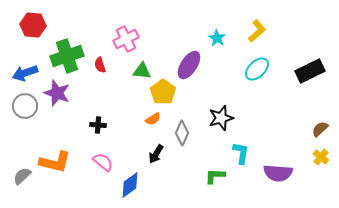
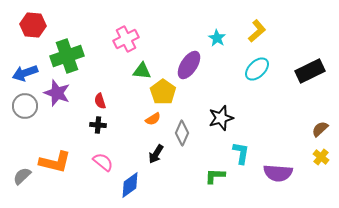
red semicircle: moved 36 px down
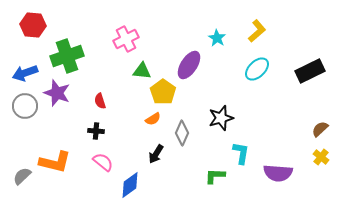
black cross: moved 2 px left, 6 px down
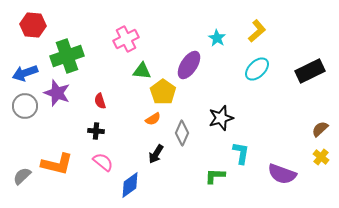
orange L-shape: moved 2 px right, 2 px down
purple semicircle: moved 4 px right, 1 px down; rotated 16 degrees clockwise
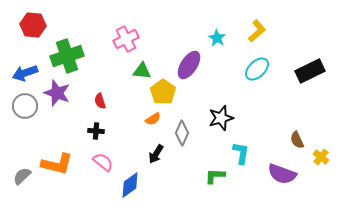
brown semicircle: moved 23 px left, 11 px down; rotated 72 degrees counterclockwise
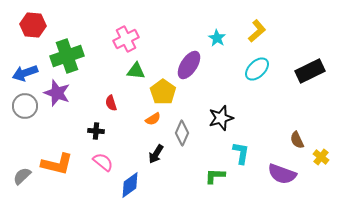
green triangle: moved 6 px left
red semicircle: moved 11 px right, 2 px down
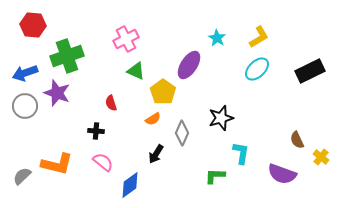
yellow L-shape: moved 2 px right, 6 px down; rotated 10 degrees clockwise
green triangle: rotated 18 degrees clockwise
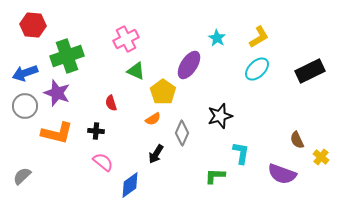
black star: moved 1 px left, 2 px up
orange L-shape: moved 31 px up
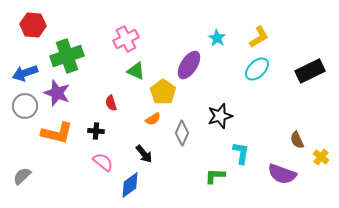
black arrow: moved 12 px left; rotated 72 degrees counterclockwise
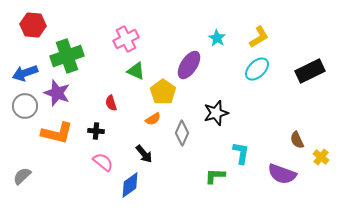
black star: moved 4 px left, 3 px up
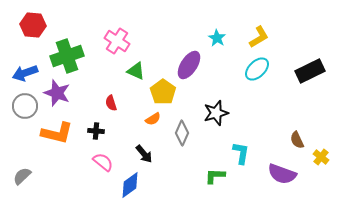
pink cross: moved 9 px left, 2 px down; rotated 30 degrees counterclockwise
